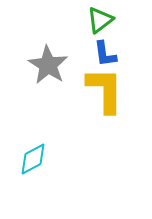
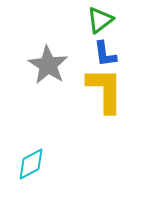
cyan diamond: moved 2 px left, 5 px down
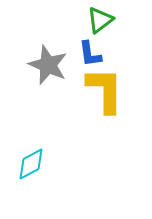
blue L-shape: moved 15 px left
gray star: rotated 9 degrees counterclockwise
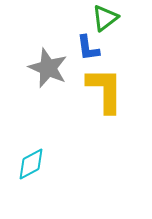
green triangle: moved 5 px right, 2 px up
blue L-shape: moved 2 px left, 6 px up
gray star: moved 3 px down
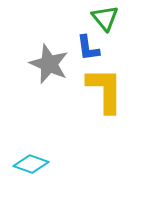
green triangle: rotated 32 degrees counterclockwise
gray star: moved 1 px right, 4 px up
cyan diamond: rotated 48 degrees clockwise
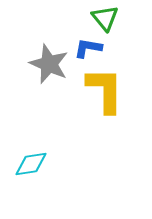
blue L-shape: rotated 108 degrees clockwise
cyan diamond: rotated 28 degrees counterclockwise
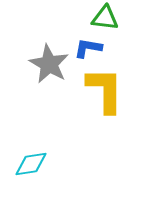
green triangle: rotated 44 degrees counterclockwise
gray star: rotated 6 degrees clockwise
